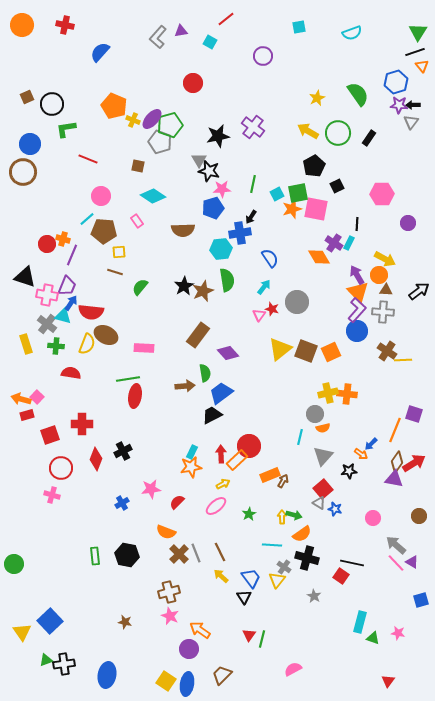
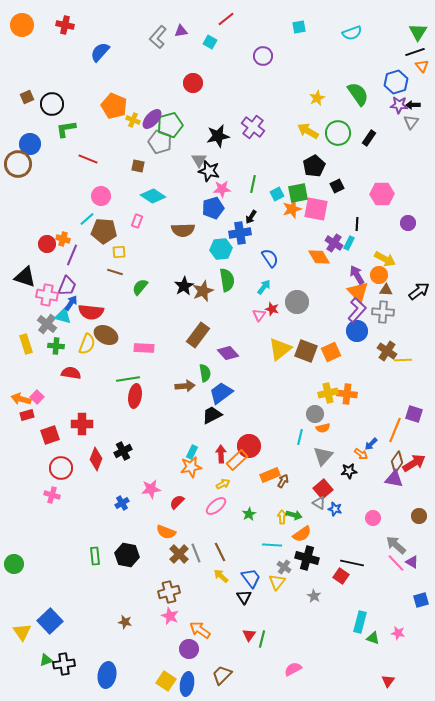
brown circle at (23, 172): moved 5 px left, 8 px up
pink rectangle at (137, 221): rotated 56 degrees clockwise
yellow triangle at (277, 580): moved 2 px down
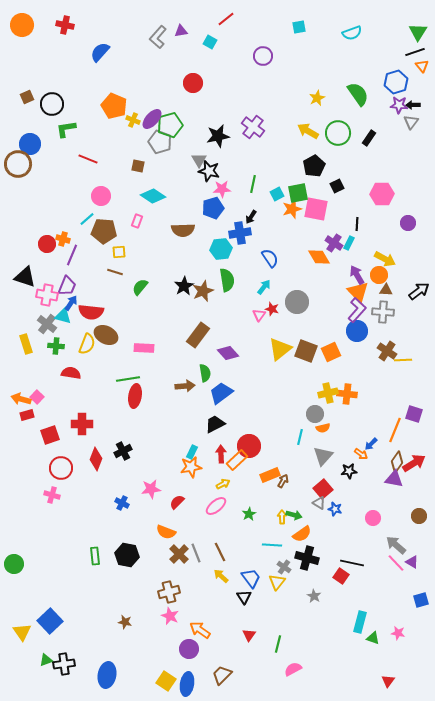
black trapezoid at (212, 415): moved 3 px right, 9 px down
blue cross at (122, 503): rotated 32 degrees counterclockwise
green line at (262, 639): moved 16 px right, 5 px down
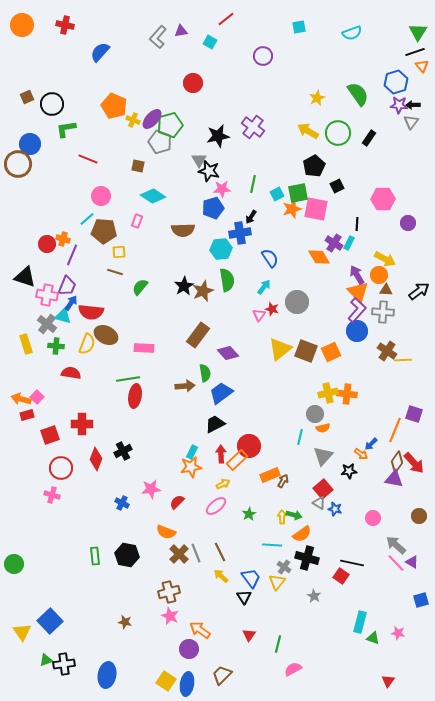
pink hexagon at (382, 194): moved 1 px right, 5 px down
red arrow at (414, 463): rotated 80 degrees clockwise
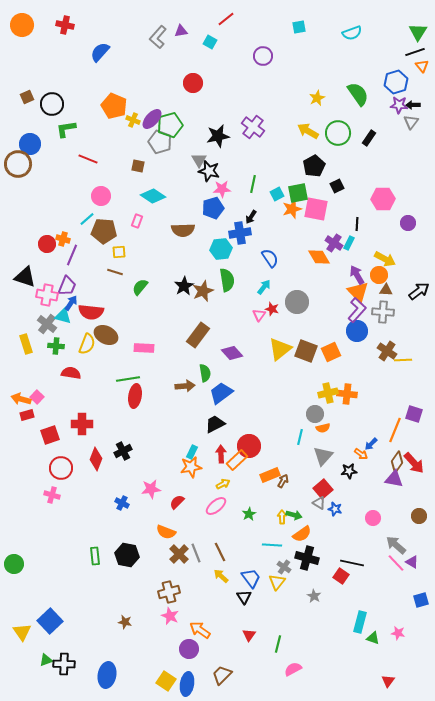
purple diamond at (228, 353): moved 4 px right
black cross at (64, 664): rotated 10 degrees clockwise
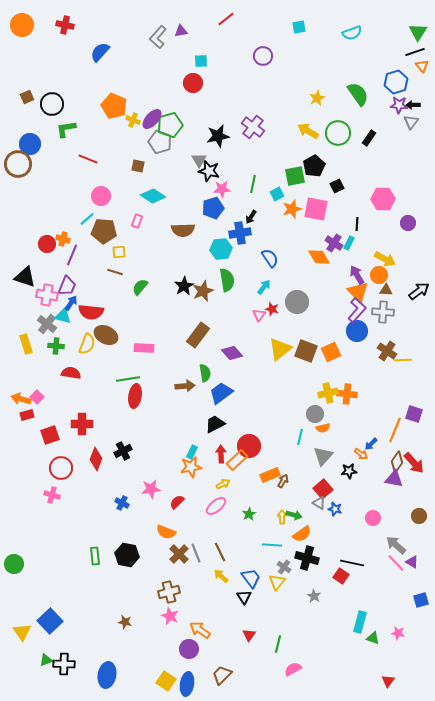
cyan square at (210, 42): moved 9 px left, 19 px down; rotated 32 degrees counterclockwise
green square at (298, 193): moved 3 px left, 17 px up
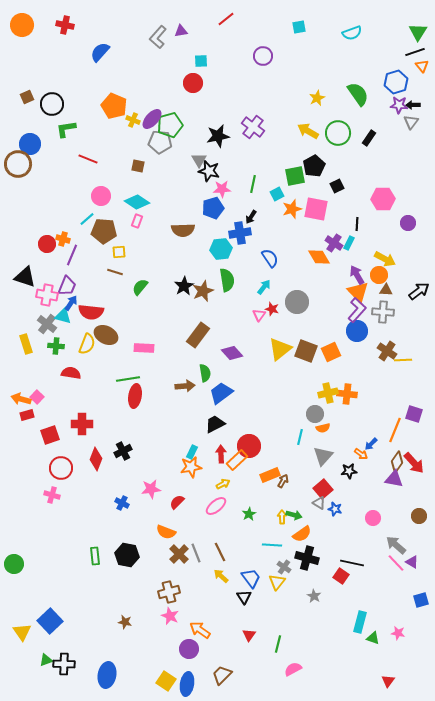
gray pentagon at (160, 142): rotated 15 degrees counterclockwise
cyan diamond at (153, 196): moved 16 px left, 6 px down
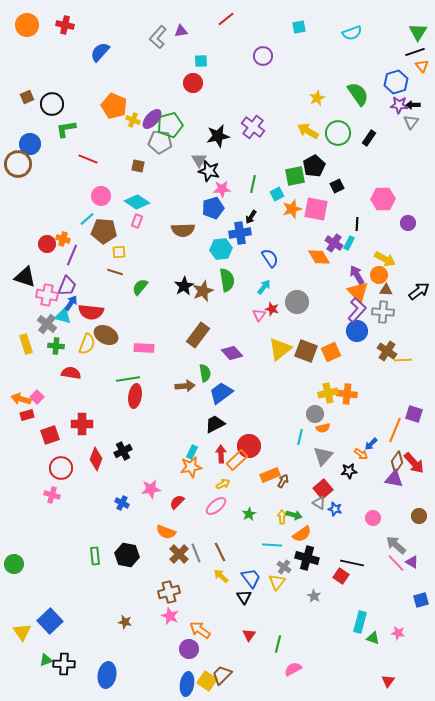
orange circle at (22, 25): moved 5 px right
yellow square at (166, 681): moved 41 px right
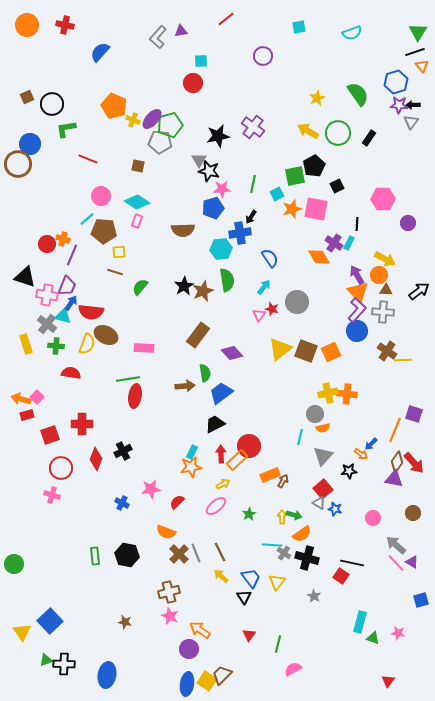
brown circle at (419, 516): moved 6 px left, 3 px up
gray cross at (284, 567): moved 14 px up
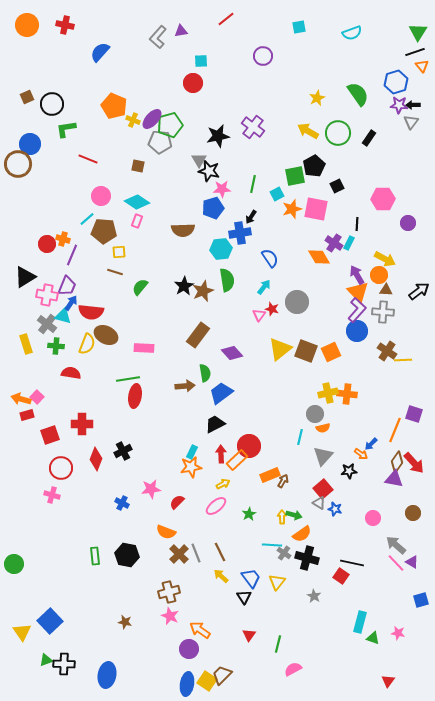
black triangle at (25, 277): rotated 50 degrees counterclockwise
